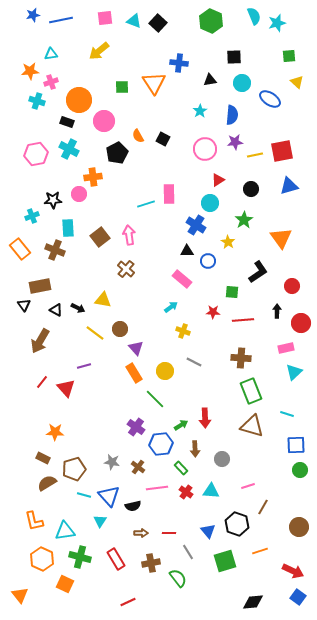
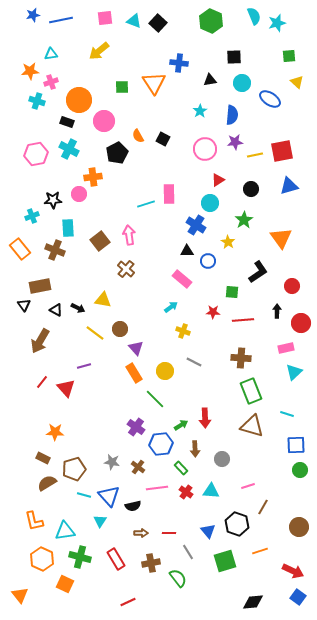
brown square at (100, 237): moved 4 px down
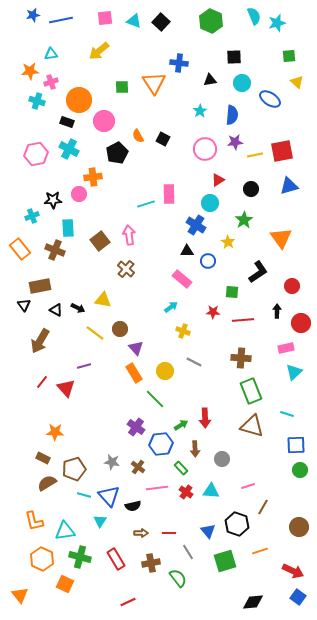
black square at (158, 23): moved 3 px right, 1 px up
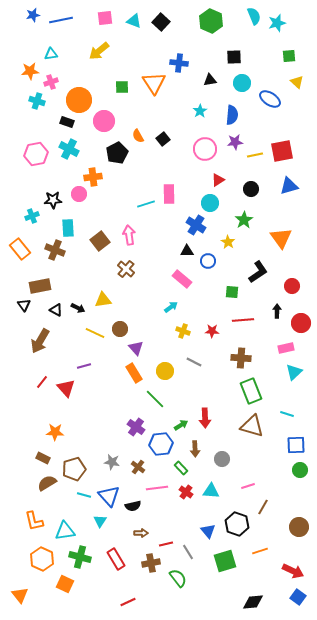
black square at (163, 139): rotated 24 degrees clockwise
yellow triangle at (103, 300): rotated 18 degrees counterclockwise
red star at (213, 312): moved 1 px left, 19 px down
yellow line at (95, 333): rotated 12 degrees counterclockwise
red line at (169, 533): moved 3 px left, 11 px down; rotated 16 degrees counterclockwise
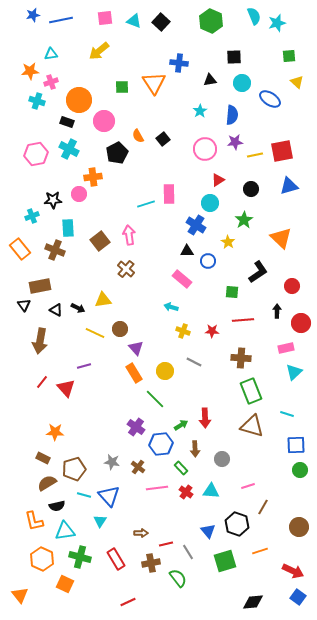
orange triangle at (281, 238): rotated 10 degrees counterclockwise
cyan arrow at (171, 307): rotated 128 degrees counterclockwise
brown arrow at (40, 341): rotated 20 degrees counterclockwise
black semicircle at (133, 506): moved 76 px left
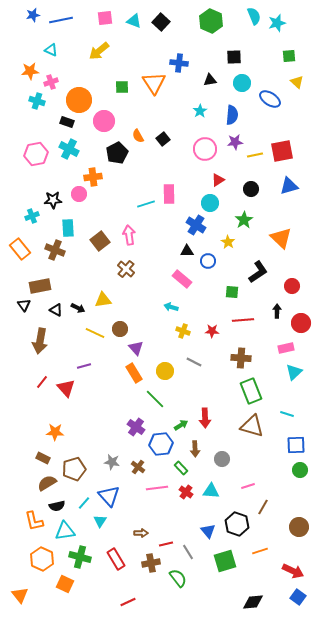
cyan triangle at (51, 54): moved 4 px up; rotated 32 degrees clockwise
cyan line at (84, 495): moved 8 px down; rotated 64 degrees counterclockwise
